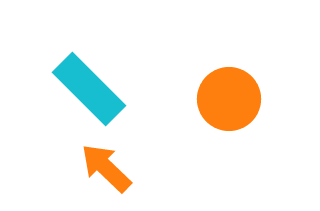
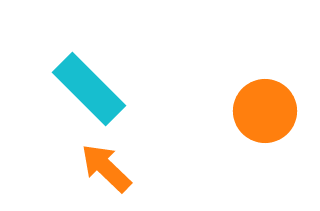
orange circle: moved 36 px right, 12 px down
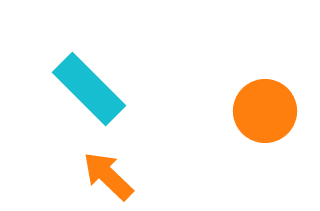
orange arrow: moved 2 px right, 8 px down
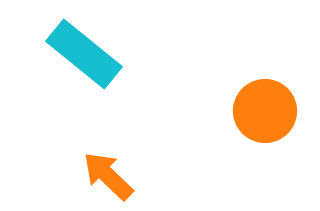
cyan rectangle: moved 5 px left, 35 px up; rotated 6 degrees counterclockwise
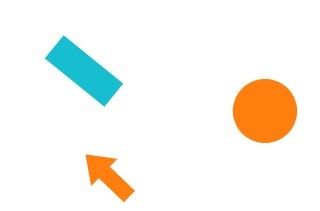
cyan rectangle: moved 17 px down
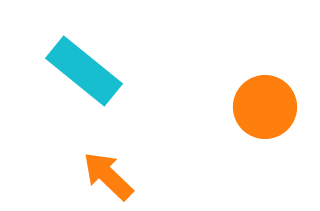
orange circle: moved 4 px up
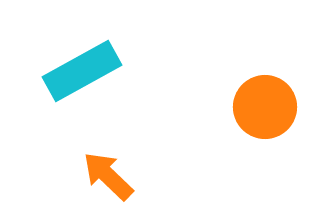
cyan rectangle: moved 2 px left; rotated 68 degrees counterclockwise
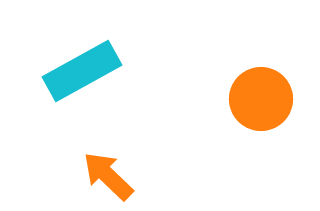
orange circle: moved 4 px left, 8 px up
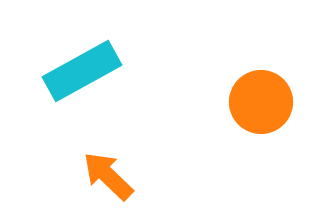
orange circle: moved 3 px down
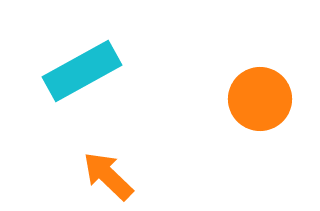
orange circle: moved 1 px left, 3 px up
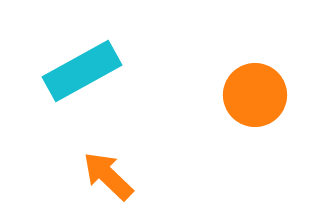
orange circle: moved 5 px left, 4 px up
